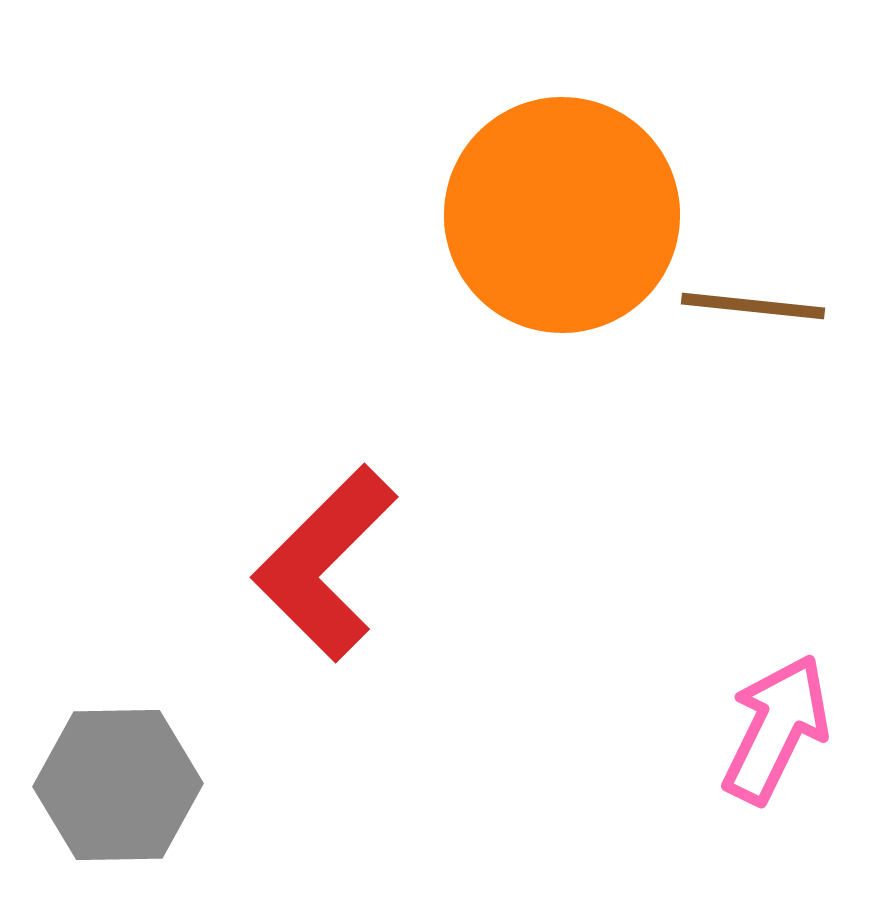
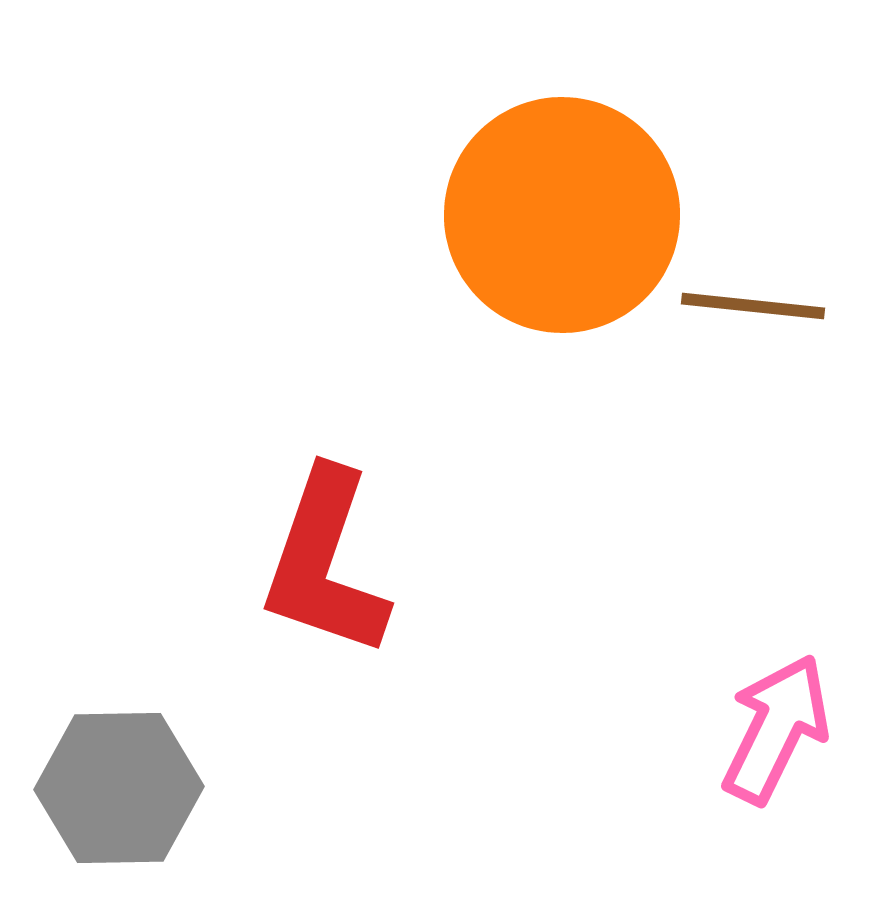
red L-shape: rotated 26 degrees counterclockwise
gray hexagon: moved 1 px right, 3 px down
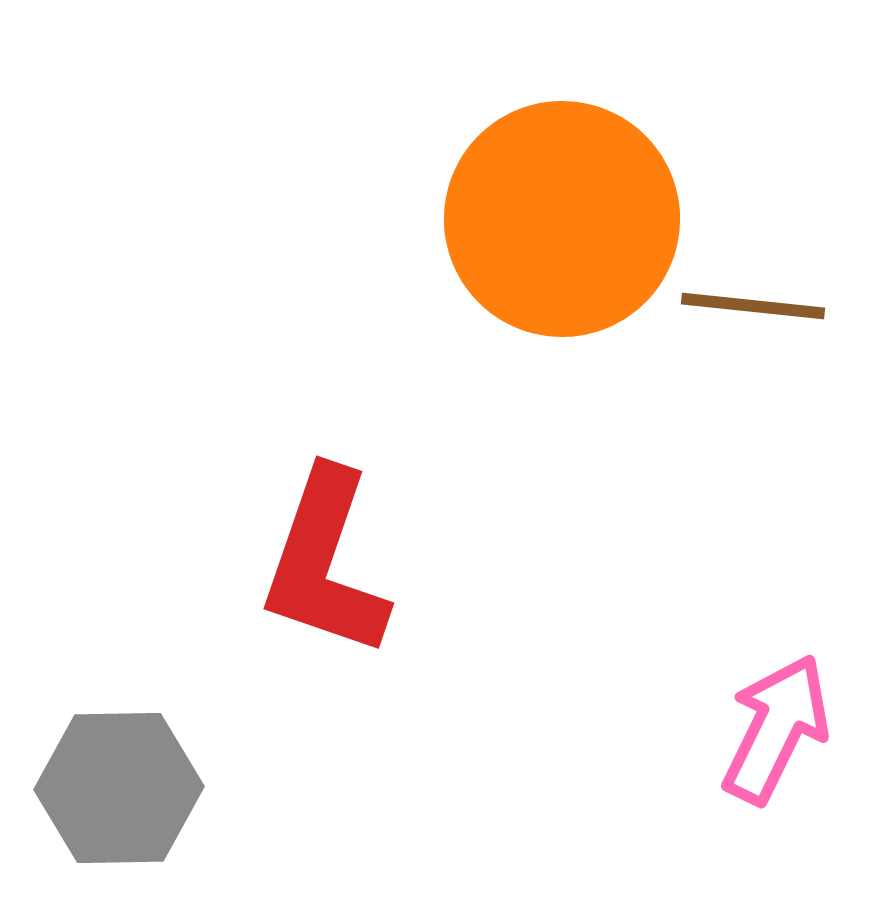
orange circle: moved 4 px down
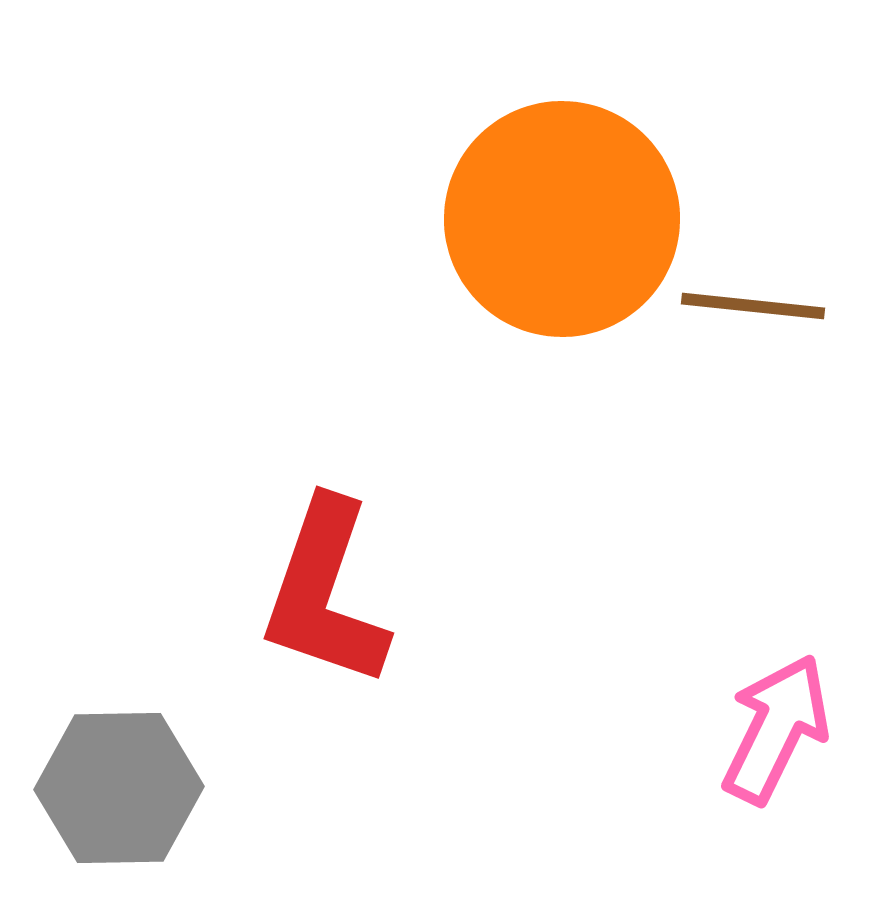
red L-shape: moved 30 px down
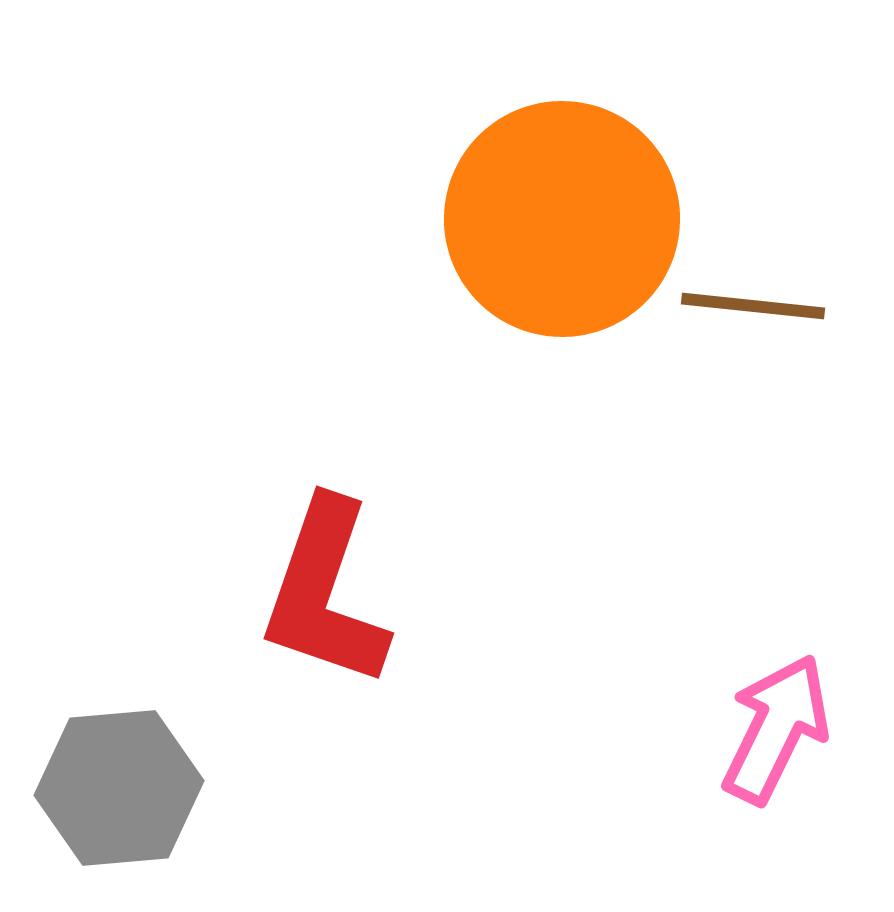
gray hexagon: rotated 4 degrees counterclockwise
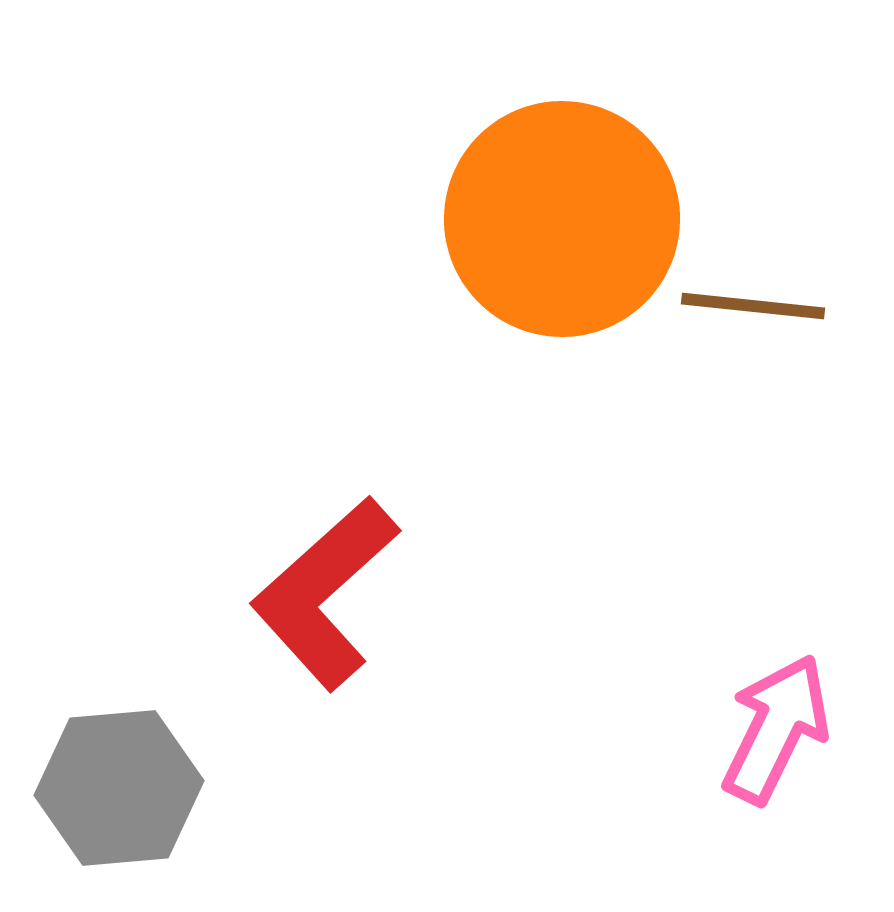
red L-shape: rotated 29 degrees clockwise
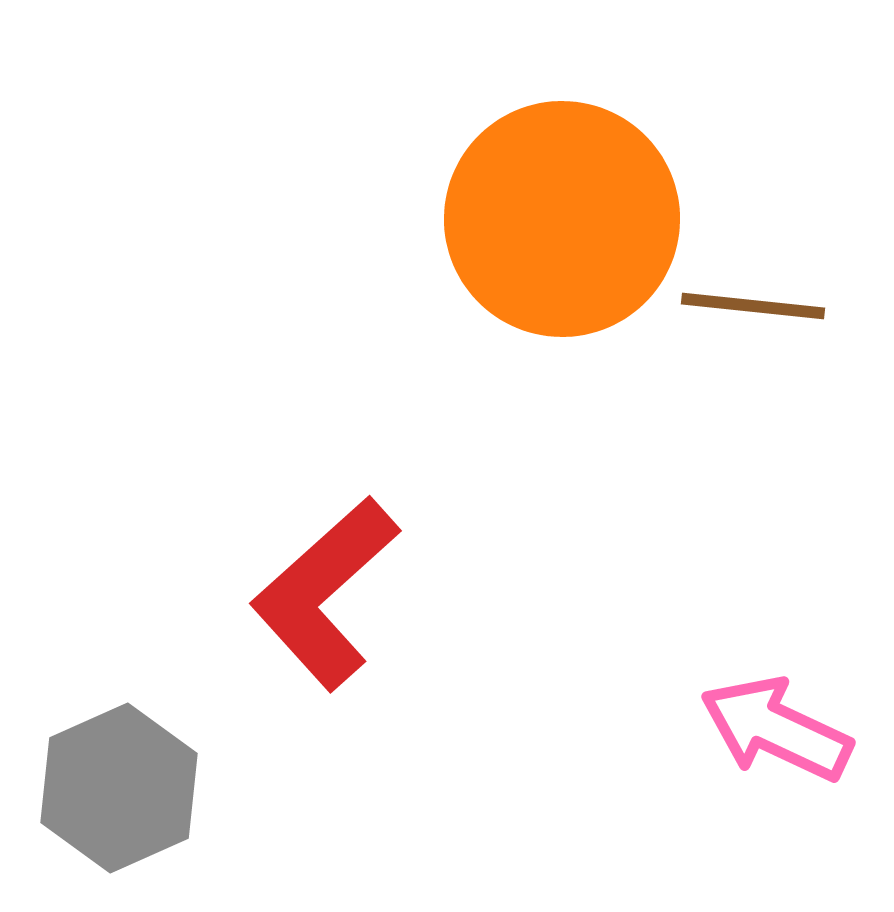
pink arrow: rotated 91 degrees counterclockwise
gray hexagon: rotated 19 degrees counterclockwise
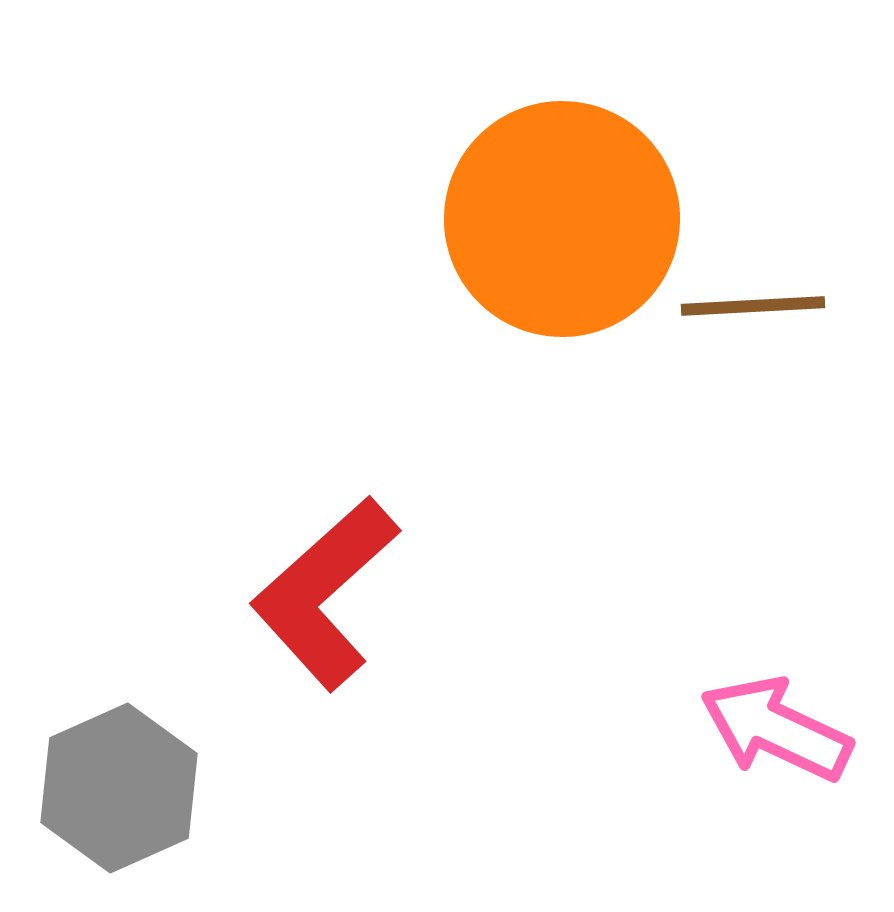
brown line: rotated 9 degrees counterclockwise
